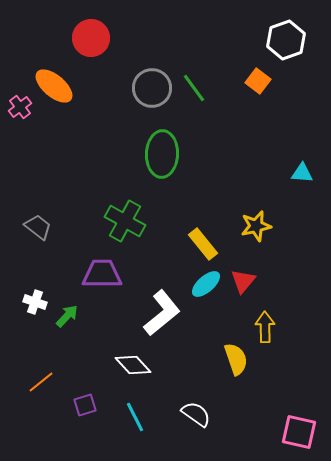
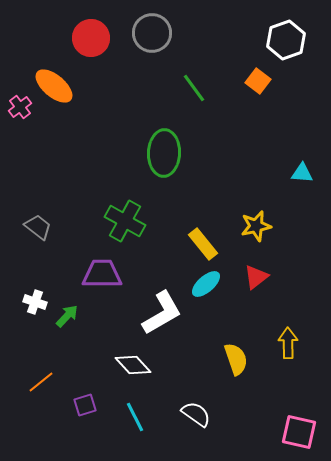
gray circle: moved 55 px up
green ellipse: moved 2 px right, 1 px up
red triangle: moved 13 px right, 4 px up; rotated 12 degrees clockwise
white L-shape: rotated 9 degrees clockwise
yellow arrow: moved 23 px right, 16 px down
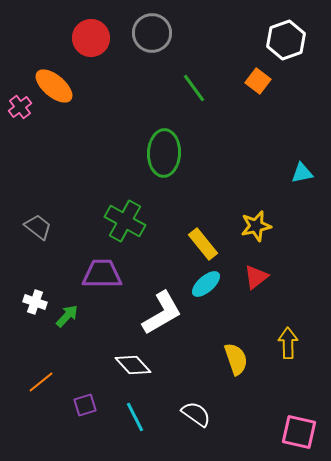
cyan triangle: rotated 15 degrees counterclockwise
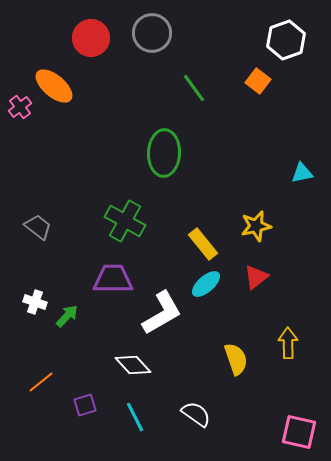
purple trapezoid: moved 11 px right, 5 px down
